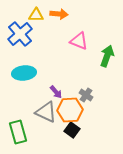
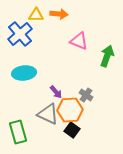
gray triangle: moved 2 px right, 2 px down
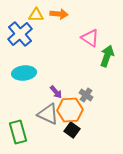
pink triangle: moved 11 px right, 3 px up; rotated 12 degrees clockwise
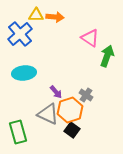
orange arrow: moved 4 px left, 3 px down
orange hexagon: rotated 15 degrees counterclockwise
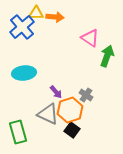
yellow triangle: moved 2 px up
blue cross: moved 2 px right, 7 px up
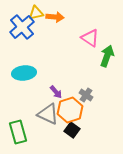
yellow triangle: rotated 14 degrees counterclockwise
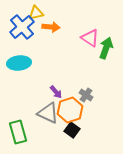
orange arrow: moved 4 px left, 10 px down
green arrow: moved 1 px left, 8 px up
cyan ellipse: moved 5 px left, 10 px up
gray triangle: moved 1 px up
